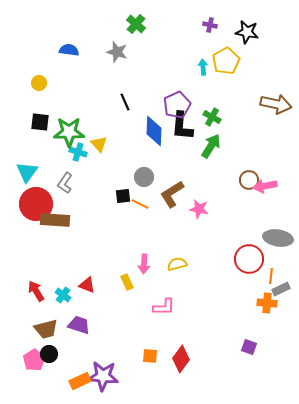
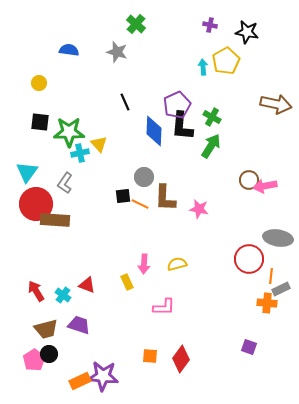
cyan cross at (78, 152): moved 2 px right, 1 px down; rotated 30 degrees counterclockwise
brown L-shape at (172, 194): moved 7 px left, 4 px down; rotated 56 degrees counterclockwise
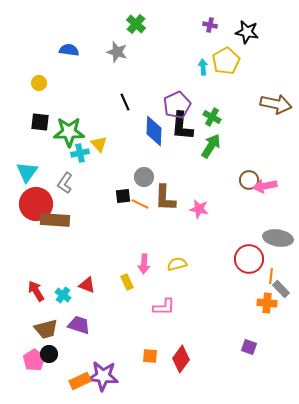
gray rectangle at (281, 289): rotated 72 degrees clockwise
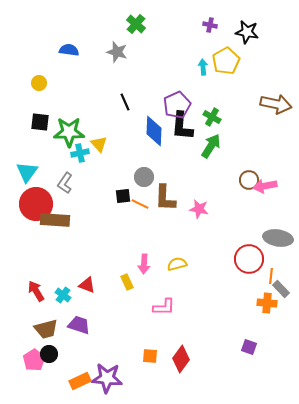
purple star at (103, 376): moved 4 px right, 2 px down
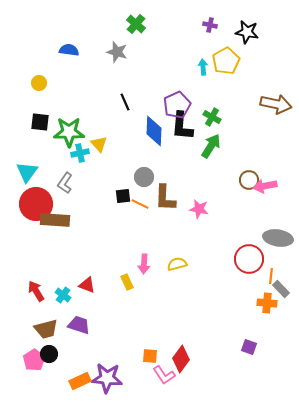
pink L-shape at (164, 307): moved 68 px down; rotated 55 degrees clockwise
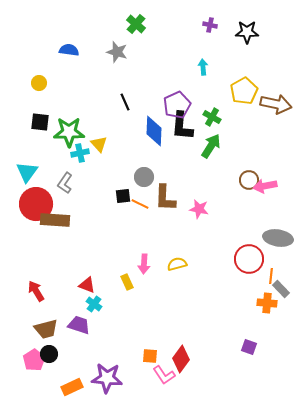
black star at (247, 32): rotated 10 degrees counterclockwise
yellow pentagon at (226, 61): moved 18 px right, 30 px down
cyan cross at (63, 295): moved 31 px right, 9 px down
orange rectangle at (80, 381): moved 8 px left, 6 px down
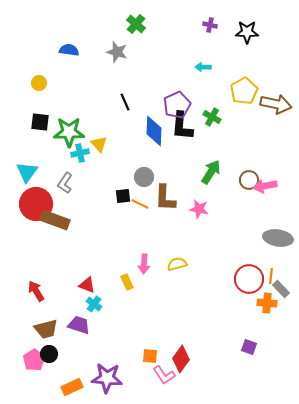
cyan arrow at (203, 67): rotated 84 degrees counterclockwise
green arrow at (211, 146): moved 26 px down
brown rectangle at (55, 220): rotated 16 degrees clockwise
red circle at (249, 259): moved 20 px down
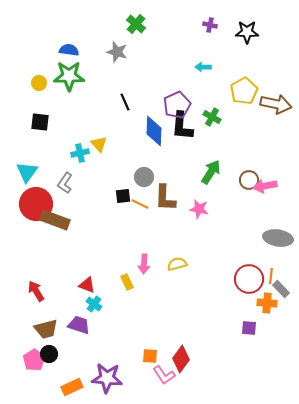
green star at (69, 132): moved 56 px up
purple square at (249, 347): moved 19 px up; rotated 14 degrees counterclockwise
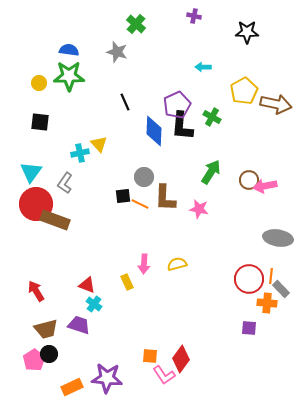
purple cross at (210, 25): moved 16 px left, 9 px up
cyan triangle at (27, 172): moved 4 px right
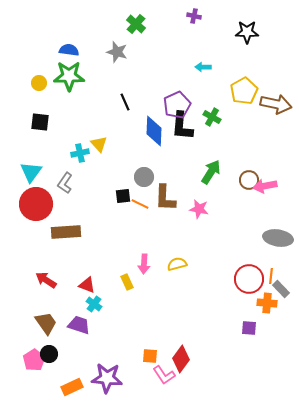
brown rectangle at (55, 220): moved 11 px right, 12 px down; rotated 24 degrees counterclockwise
red arrow at (36, 291): moved 10 px right, 11 px up; rotated 25 degrees counterclockwise
brown trapezoid at (46, 329): moved 6 px up; rotated 110 degrees counterclockwise
